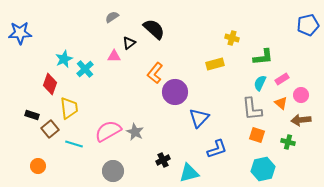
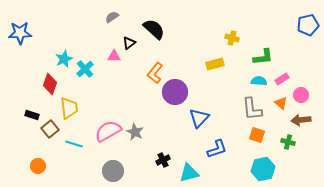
cyan semicircle: moved 1 px left, 2 px up; rotated 70 degrees clockwise
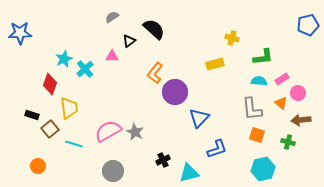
black triangle: moved 2 px up
pink triangle: moved 2 px left
pink circle: moved 3 px left, 2 px up
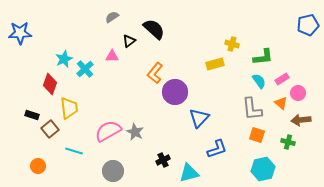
yellow cross: moved 6 px down
cyan semicircle: rotated 49 degrees clockwise
cyan line: moved 7 px down
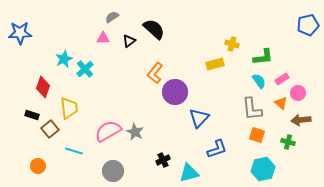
pink triangle: moved 9 px left, 18 px up
red diamond: moved 7 px left, 3 px down
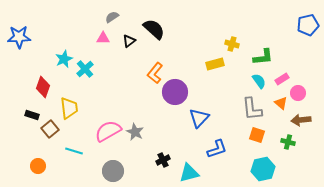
blue star: moved 1 px left, 4 px down
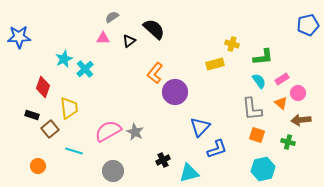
blue triangle: moved 1 px right, 9 px down
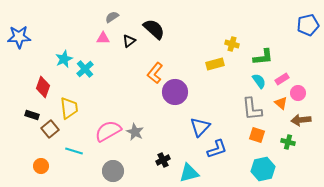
orange circle: moved 3 px right
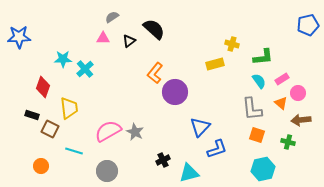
cyan star: moved 1 px left; rotated 24 degrees clockwise
brown square: rotated 24 degrees counterclockwise
gray circle: moved 6 px left
